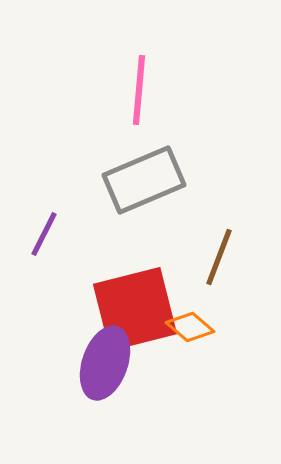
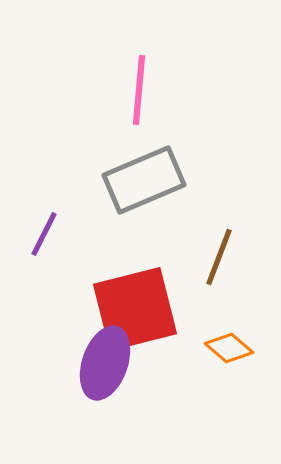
orange diamond: moved 39 px right, 21 px down
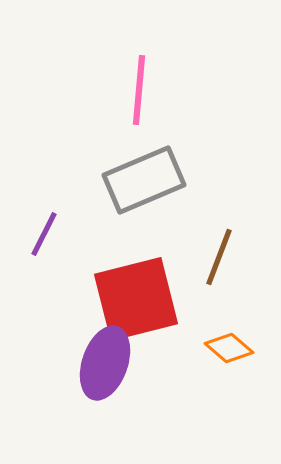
red square: moved 1 px right, 10 px up
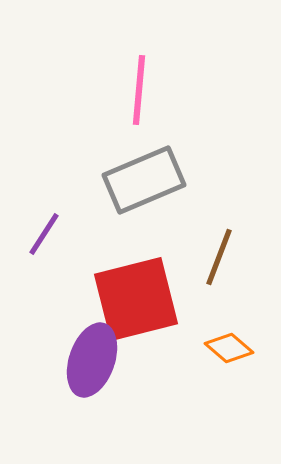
purple line: rotated 6 degrees clockwise
purple ellipse: moved 13 px left, 3 px up
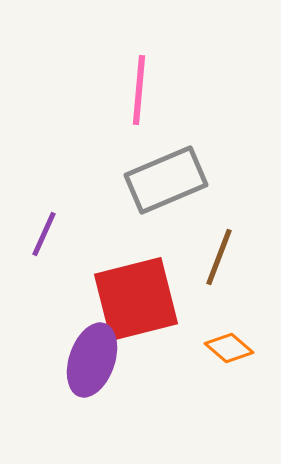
gray rectangle: moved 22 px right
purple line: rotated 9 degrees counterclockwise
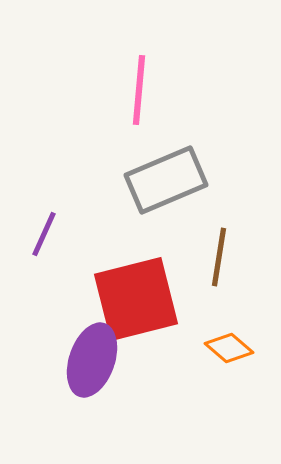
brown line: rotated 12 degrees counterclockwise
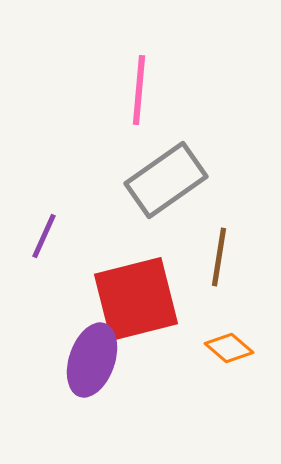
gray rectangle: rotated 12 degrees counterclockwise
purple line: moved 2 px down
